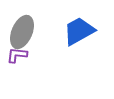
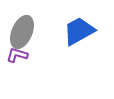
purple L-shape: rotated 10 degrees clockwise
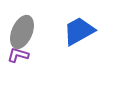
purple L-shape: moved 1 px right
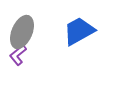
purple L-shape: rotated 55 degrees counterclockwise
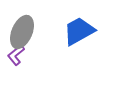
purple L-shape: moved 2 px left
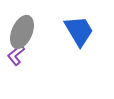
blue trapezoid: rotated 88 degrees clockwise
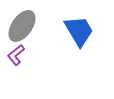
gray ellipse: moved 6 px up; rotated 12 degrees clockwise
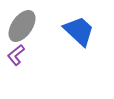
blue trapezoid: rotated 16 degrees counterclockwise
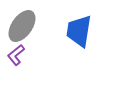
blue trapezoid: rotated 124 degrees counterclockwise
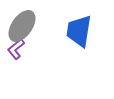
purple L-shape: moved 6 px up
